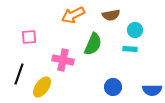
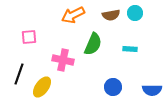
cyan circle: moved 17 px up
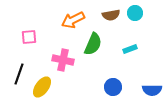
orange arrow: moved 5 px down
cyan rectangle: rotated 24 degrees counterclockwise
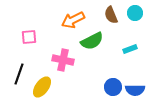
brown semicircle: rotated 78 degrees clockwise
green semicircle: moved 1 px left, 3 px up; rotated 40 degrees clockwise
blue semicircle: moved 17 px left
